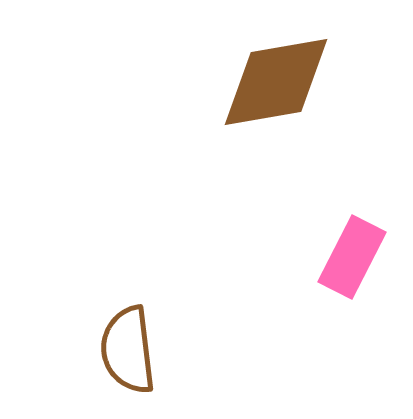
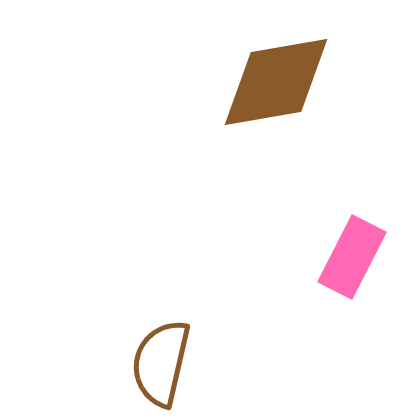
brown semicircle: moved 33 px right, 13 px down; rotated 20 degrees clockwise
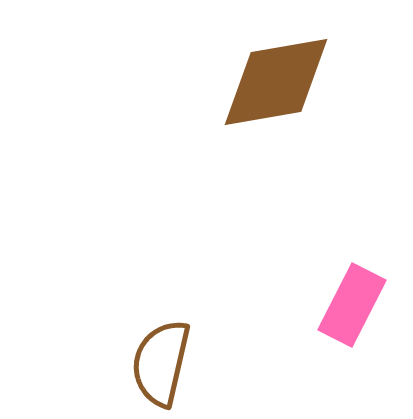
pink rectangle: moved 48 px down
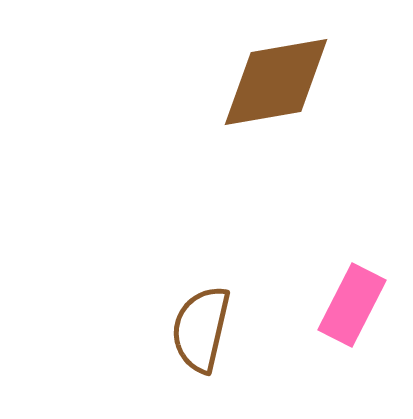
brown semicircle: moved 40 px right, 34 px up
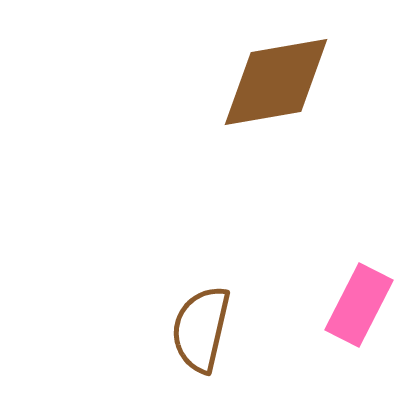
pink rectangle: moved 7 px right
